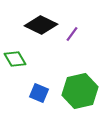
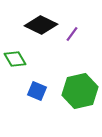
blue square: moved 2 px left, 2 px up
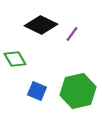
green hexagon: moved 2 px left
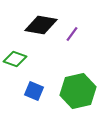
black diamond: rotated 16 degrees counterclockwise
green diamond: rotated 40 degrees counterclockwise
blue square: moved 3 px left
